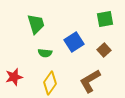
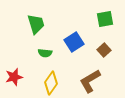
yellow diamond: moved 1 px right
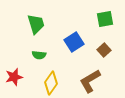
green semicircle: moved 6 px left, 2 px down
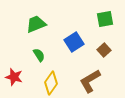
green trapezoid: rotated 95 degrees counterclockwise
green semicircle: rotated 128 degrees counterclockwise
red star: rotated 30 degrees clockwise
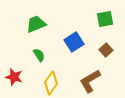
brown square: moved 2 px right
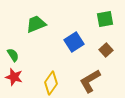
green semicircle: moved 26 px left
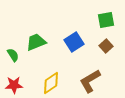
green square: moved 1 px right, 1 px down
green trapezoid: moved 18 px down
brown square: moved 4 px up
red star: moved 8 px down; rotated 18 degrees counterclockwise
yellow diamond: rotated 20 degrees clockwise
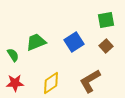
red star: moved 1 px right, 2 px up
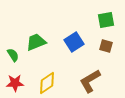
brown square: rotated 32 degrees counterclockwise
yellow diamond: moved 4 px left
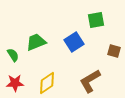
green square: moved 10 px left
brown square: moved 8 px right, 5 px down
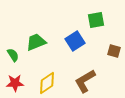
blue square: moved 1 px right, 1 px up
brown L-shape: moved 5 px left
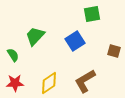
green square: moved 4 px left, 6 px up
green trapezoid: moved 1 px left, 6 px up; rotated 25 degrees counterclockwise
yellow diamond: moved 2 px right
